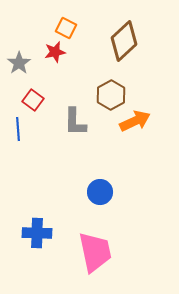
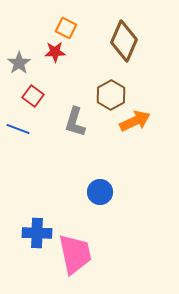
brown diamond: rotated 24 degrees counterclockwise
red star: rotated 10 degrees clockwise
red square: moved 4 px up
gray L-shape: rotated 16 degrees clockwise
blue line: rotated 65 degrees counterclockwise
pink trapezoid: moved 20 px left, 2 px down
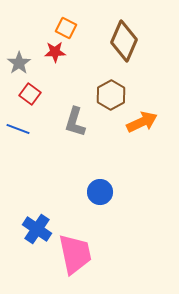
red square: moved 3 px left, 2 px up
orange arrow: moved 7 px right, 1 px down
blue cross: moved 4 px up; rotated 32 degrees clockwise
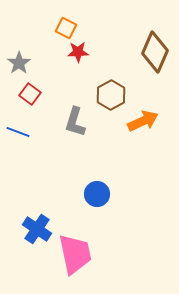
brown diamond: moved 31 px right, 11 px down
red star: moved 23 px right
orange arrow: moved 1 px right, 1 px up
blue line: moved 3 px down
blue circle: moved 3 px left, 2 px down
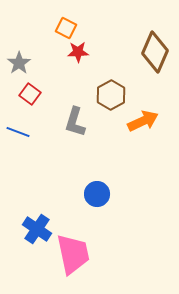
pink trapezoid: moved 2 px left
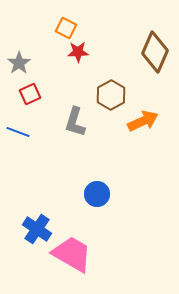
red square: rotated 30 degrees clockwise
pink trapezoid: moved 1 px left; rotated 48 degrees counterclockwise
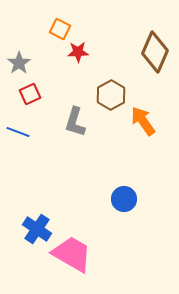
orange square: moved 6 px left, 1 px down
orange arrow: rotated 100 degrees counterclockwise
blue circle: moved 27 px right, 5 px down
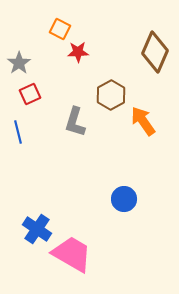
blue line: rotated 55 degrees clockwise
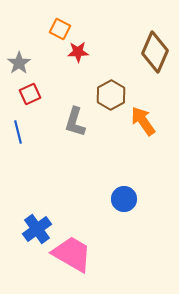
blue cross: rotated 20 degrees clockwise
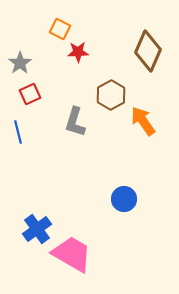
brown diamond: moved 7 px left, 1 px up
gray star: moved 1 px right
